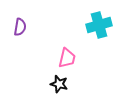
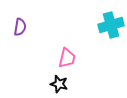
cyan cross: moved 12 px right
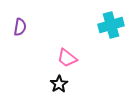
pink trapezoid: rotated 115 degrees clockwise
black star: rotated 24 degrees clockwise
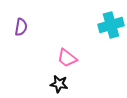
purple semicircle: moved 1 px right
black star: rotated 30 degrees counterclockwise
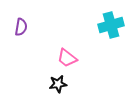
black star: moved 1 px left; rotated 18 degrees counterclockwise
